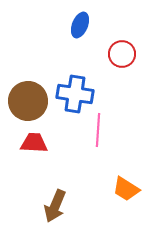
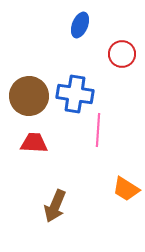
brown circle: moved 1 px right, 5 px up
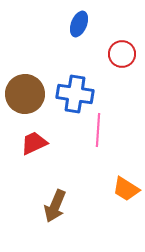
blue ellipse: moved 1 px left, 1 px up
brown circle: moved 4 px left, 2 px up
red trapezoid: rotated 28 degrees counterclockwise
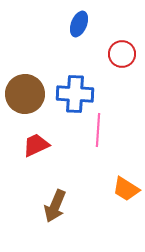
blue cross: rotated 6 degrees counterclockwise
red trapezoid: moved 2 px right, 2 px down
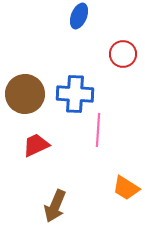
blue ellipse: moved 8 px up
red circle: moved 1 px right
orange trapezoid: moved 1 px up
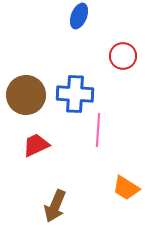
red circle: moved 2 px down
brown circle: moved 1 px right, 1 px down
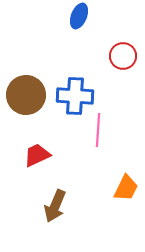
blue cross: moved 2 px down
red trapezoid: moved 1 px right, 10 px down
orange trapezoid: rotated 96 degrees counterclockwise
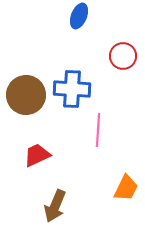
blue cross: moved 3 px left, 7 px up
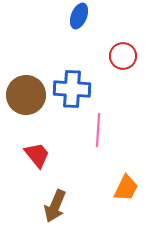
red trapezoid: rotated 76 degrees clockwise
